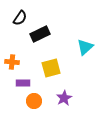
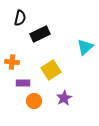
black semicircle: rotated 21 degrees counterclockwise
yellow square: moved 2 px down; rotated 18 degrees counterclockwise
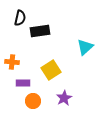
black rectangle: moved 3 px up; rotated 18 degrees clockwise
orange circle: moved 1 px left
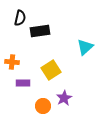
orange circle: moved 10 px right, 5 px down
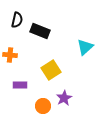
black semicircle: moved 3 px left, 2 px down
black rectangle: rotated 30 degrees clockwise
orange cross: moved 2 px left, 7 px up
purple rectangle: moved 3 px left, 2 px down
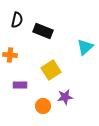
black rectangle: moved 3 px right
purple star: moved 1 px right, 1 px up; rotated 21 degrees clockwise
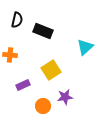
purple rectangle: moved 3 px right; rotated 24 degrees counterclockwise
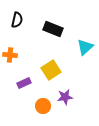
black rectangle: moved 10 px right, 2 px up
purple rectangle: moved 1 px right, 2 px up
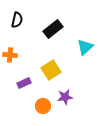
black rectangle: rotated 60 degrees counterclockwise
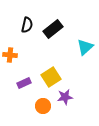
black semicircle: moved 10 px right, 5 px down
yellow square: moved 7 px down
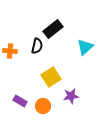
black semicircle: moved 10 px right, 21 px down
orange cross: moved 4 px up
purple rectangle: moved 4 px left, 18 px down; rotated 56 degrees clockwise
purple star: moved 6 px right, 1 px up
